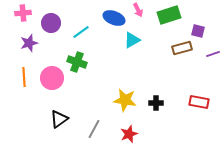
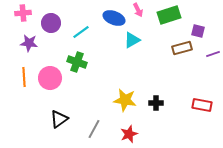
purple star: rotated 24 degrees clockwise
pink circle: moved 2 px left
red rectangle: moved 3 px right, 3 px down
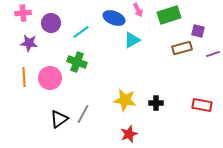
gray line: moved 11 px left, 15 px up
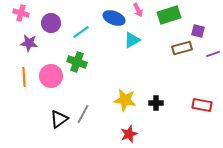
pink cross: moved 2 px left; rotated 21 degrees clockwise
pink circle: moved 1 px right, 2 px up
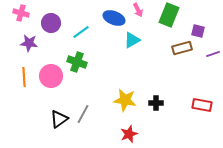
green rectangle: rotated 50 degrees counterclockwise
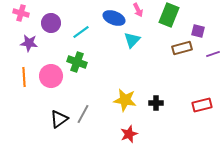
cyan triangle: rotated 18 degrees counterclockwise
red rectangle: rotated 24 degrees counterclockwise
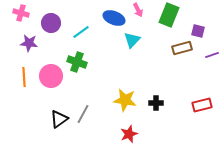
purple line: moved 1 px left, 1 px down
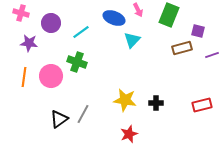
orange line: rotated 12 degrees clockwise
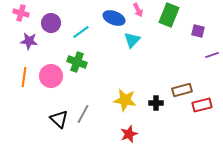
purple star: moved 2 px up
brown rectangle: moved 42 px down
black triangle: rotated 42 degrees counterclockwise
